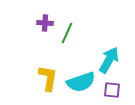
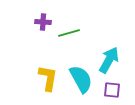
purple cross: moved 2 px left, 1 px up
green line: moved 2 px right; rotated 50 degrees clockwise
cyan semicircle: moved 3 px up; rotated 100 degrees counterclockwise
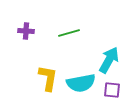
purple cross: moved 17 px left, 9 px down
cyan semicircle: moved 4 px down; rotated 108 degrees clockwise
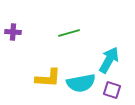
purple cross: moved 13 px left, 1 px down
yellow L-shape: rotated 84 degrees clockwise
purple square: rotated 12 degrees clockwise
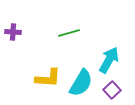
cyan semicircle: rotated 48 degrees counterclockwise
purple square: rotated 30 degrees clockwise
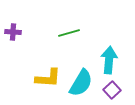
cyan arrow: rotated 24 degrees counterclockwise
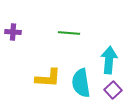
green line: rotated 20 degrees clockwise
cyan semicircle: rotated 140 degrees clockwise
purple square: moved 1 px right
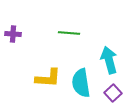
purple cross: moved 2 px down
cyan arrow: rotated 20 degrees counterclockwise
purple square: moved 3 px down
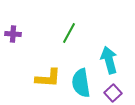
green line: rotated 65 degrees counterclockwise
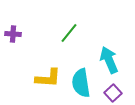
green line: rotated 10 degrees clockwise
cyan arrow: rotated 8 degrees counterclockwise
